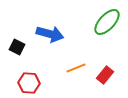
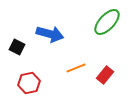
red hexagon: rotated 15 degrees counterclockwise
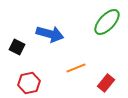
red rectangle: moved 1 px right, 8 px down
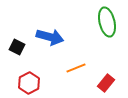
green ellipse: rotated 56 degrees counterclockwise
blue arrow: moved 3 px down
red hexagon: rotated 15 degrees counterclockwise
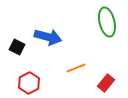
blue arrow: moved 2 px left
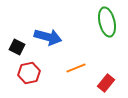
red hexagon: moved 10 px up; rotated 15 degrees clockwise
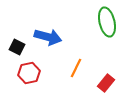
orange line: rotated 42 degrees counterclockwise
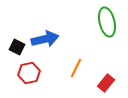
blue arrow: moved 3 px left, 2 px down; rotated 28 degrees counterclockwise
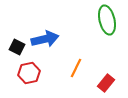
green ellipse: moved 2 px up
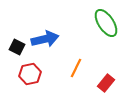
green ellipse: moved 1 px left, 3 px down; rotated 20 degrees counterclockwise
red hexagon: moved 1 px right, 1 px down
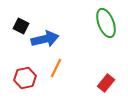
green ellipse: rotated 12 degrees clockwise
black square: moved 4 px right, 21 px up
orange line: moved 20 px left
red hexagon: moved 5 px left, 4 px down
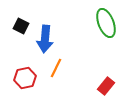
blue arrow: rotated 108 degrees clockwise
red rectangle: moved 3 px down
